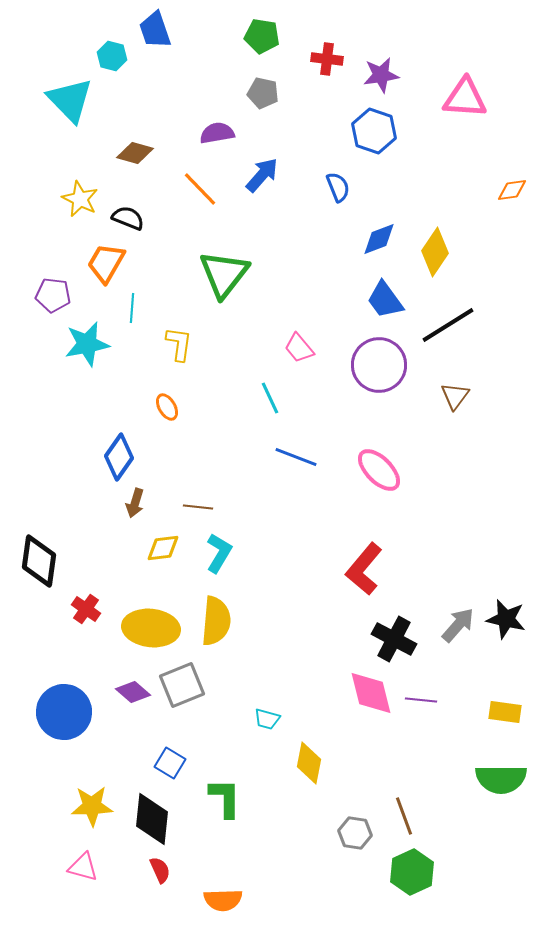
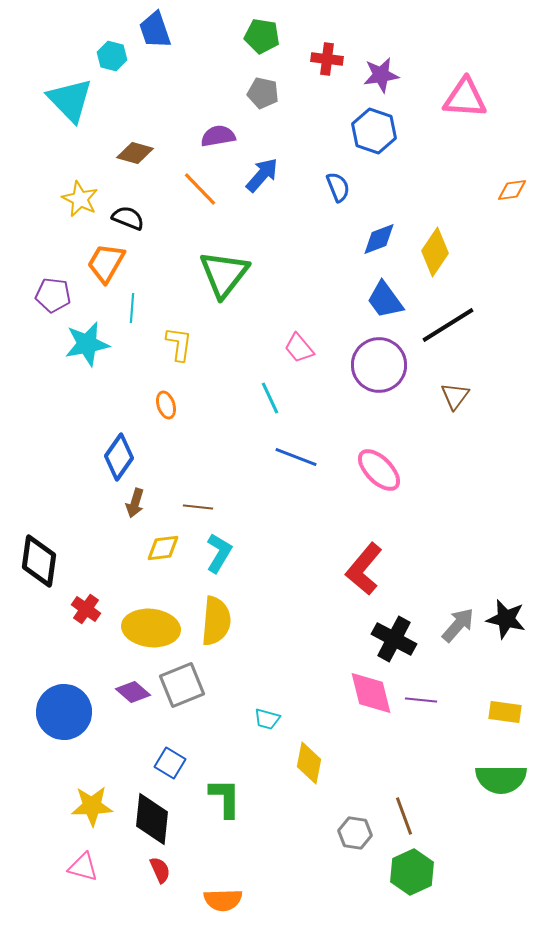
purple semicircle at (217, 133): moved 1 px right, 3 px down
orange ellipse at (167, 407): moved 1 px left, 2 px up; rotated 12 degrees clockwise
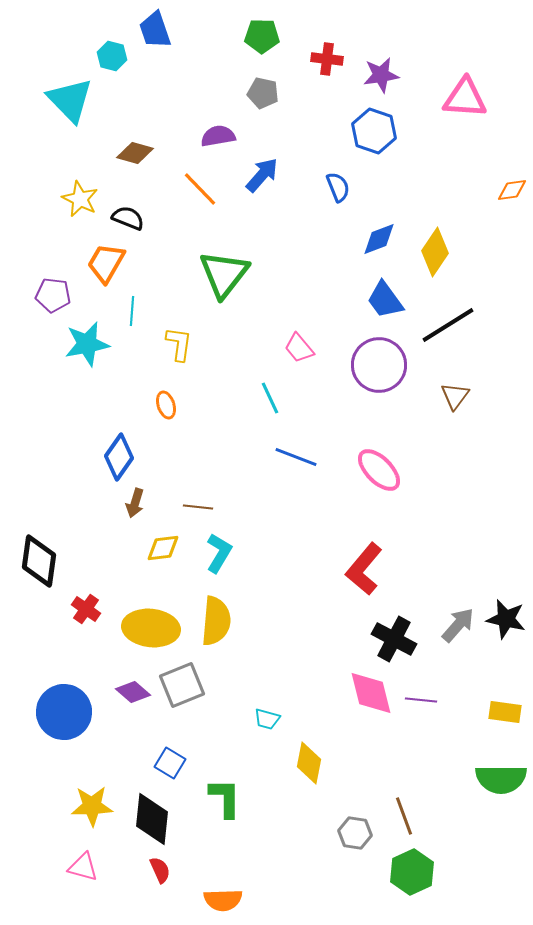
green pentagon at (262, 36): rotated 8 degrees counterclockwise
cyan line at (132, 308): moved 3 px down
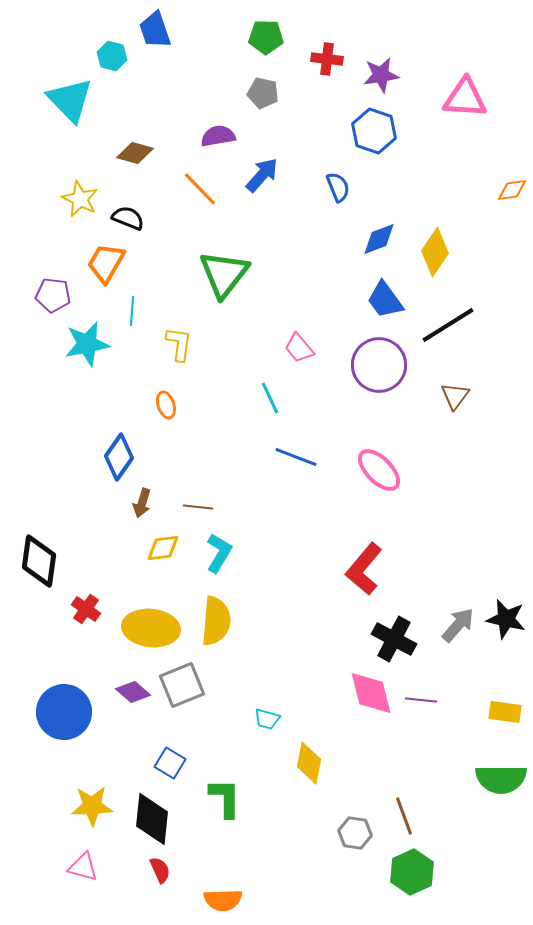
green pentagon at (262, 36): moved 4 px right, 1 px down
brown arrow at (135, 503): moved 7 px right
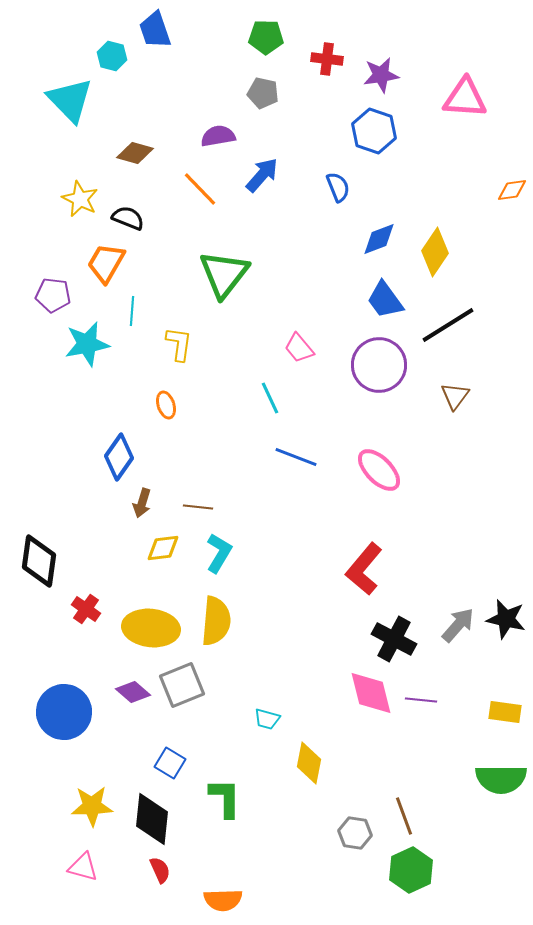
green hexagon at (412, 872): moved 1 px left, 2 px up
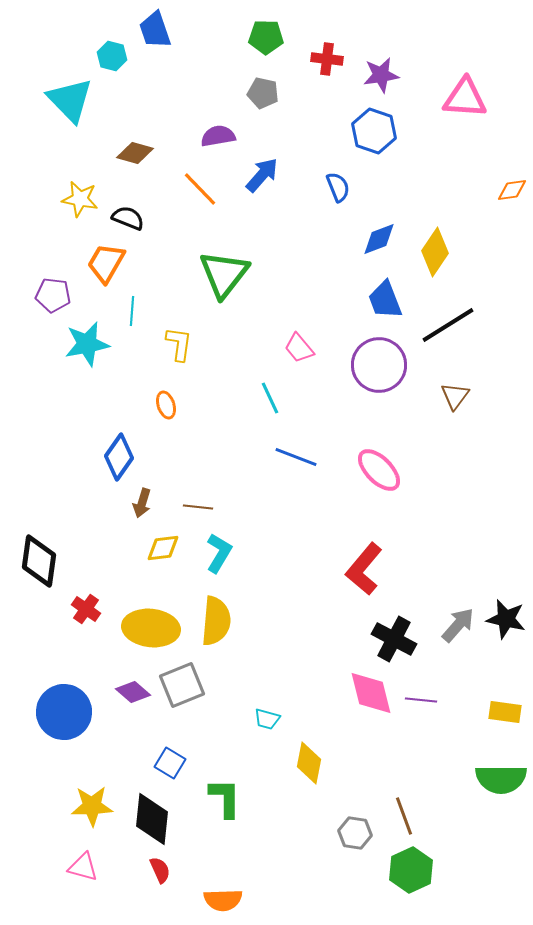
yellow star at (80, 199): rotated 15 degrees counterclockwise
blue trapezoid at (385, 300): rotated 15 degrees clockwise
